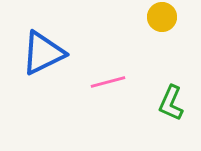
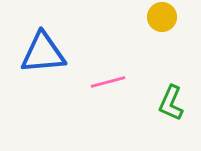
blue triangle: rotated 21 degrees clockwise
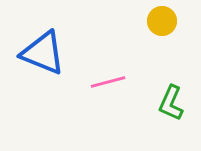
yellow circle: moved 4 px down
blue triangle: rotated 27 degrees clockwise
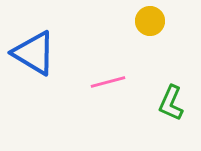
yellow circle: moved 12 px left
blue triangle: moved 9 px left; rotated 9 degrees clockwise
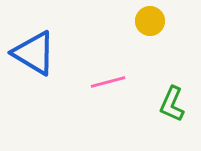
green L-shape: moved 1 px right, 1 px down
